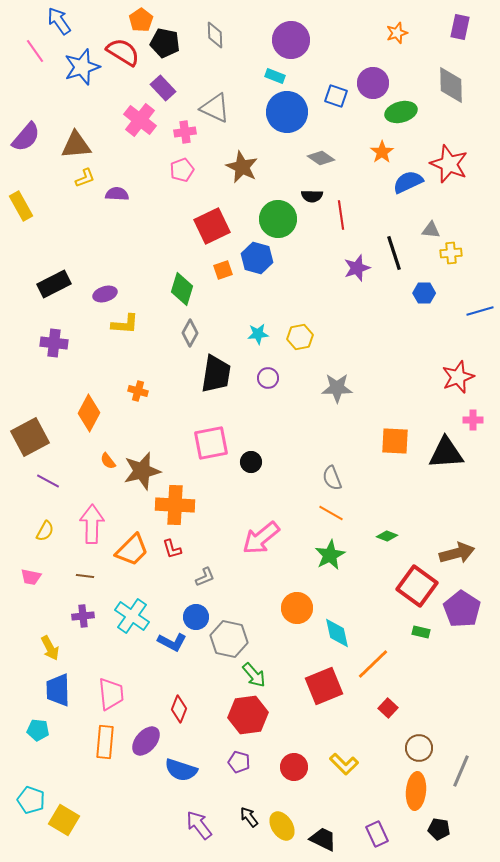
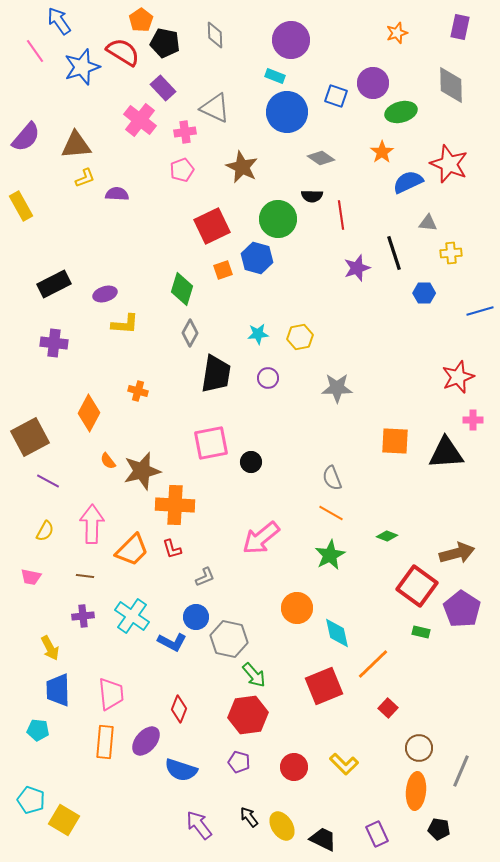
gray triangle at (431, 230): moved 3 px left, 7 px up
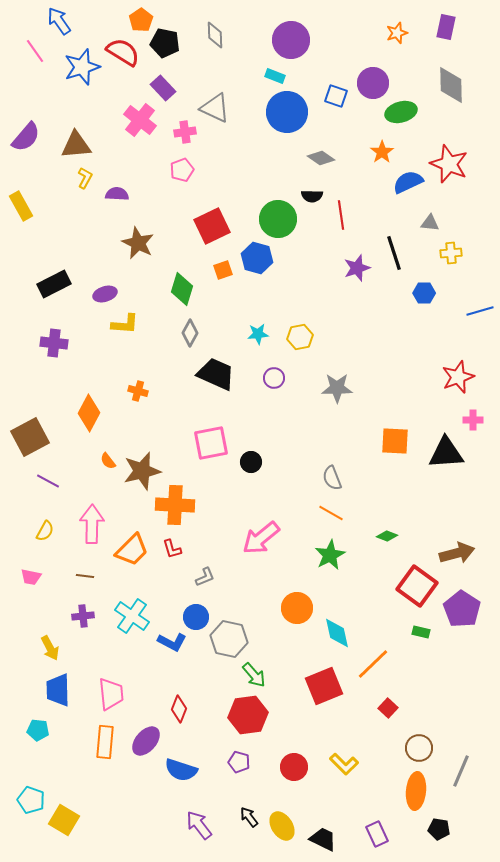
purple rectangle at (460, 27): moved 14 px left
brown star at (242, 167): moved 104 px left, 76 px down
yellow L-shape at (85, 178): rotated 40 degrees counterclockwise
gray triangle at (428, 223): moved 2 px right
black trapezoid at (216, 374): rotated 75 degrees counterclockwise
purple circle at (268, 378): moved 6 px right
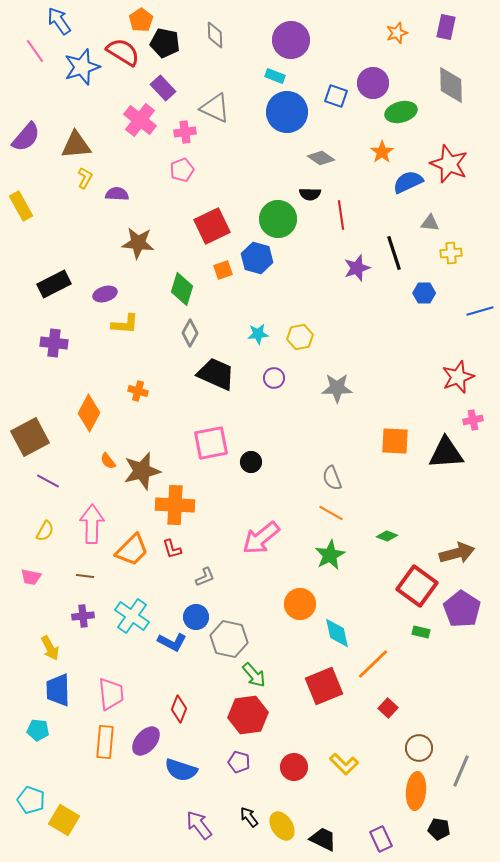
black semicircle at (312, 196): moved 2 px left, 2 px up
brown star at (138, 243): rotated 20 degrees counterclockwise
pink cross at (473, 420): rotated 12 degrees counterclockwise
orange circle at (297, 608): moved 3 px right, 4 px up
purple rectangle at (377, 834): moved 4 px right, 5 px down
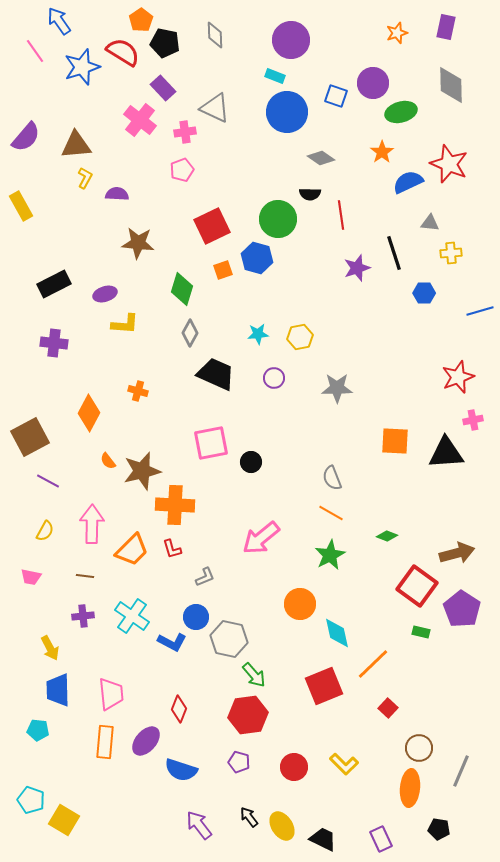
orange ellipse at (416, 791): moved 6 px left, 3 px up
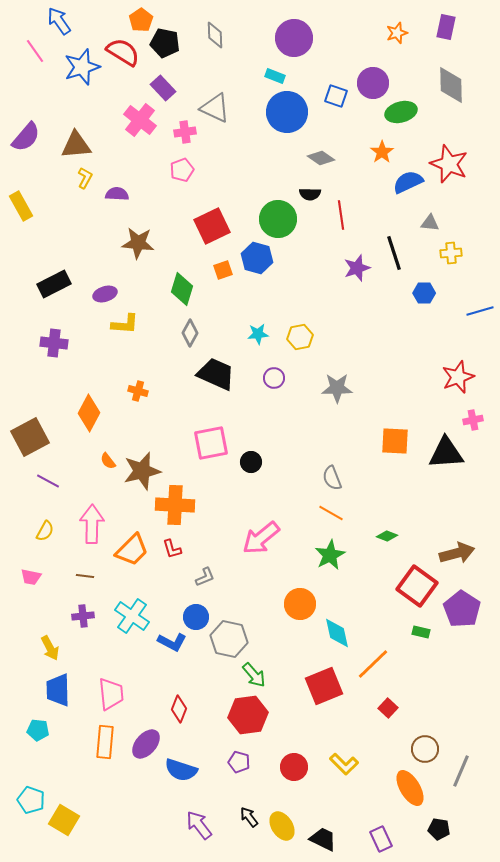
purple circle at (291, 40): moved 3 px right, 2 px up
purple ellipse at (146, 741): moved 3 px down
brown circle at (419, 748): moved 6 px right, 1 px down
orange ellipse at (410, 788): rotated 36 degrees counterclockwise
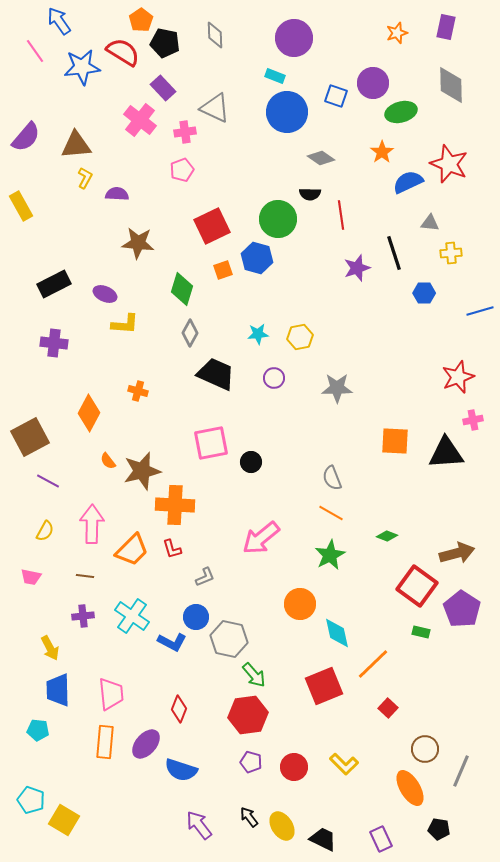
blue star at (82, 67): rotated 12 degrees clockwise
purple ellipse at (105, 294): rotated 40 degrees clockwise
purple pentagon at (239, 762): moved 12 px right
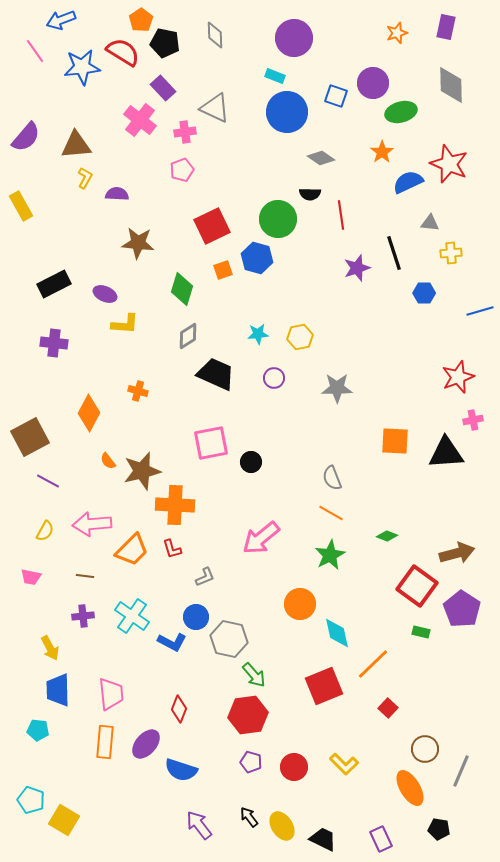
blue arrow at (59, 21): moved 2 px right, 1 px up; rotated 76 degrees counterclockwise
gray diamond at (190, 333): moved 2 px left, 3 px down; rotated 28 degrees clockwise
pink arrow at (92, 524): rotated 96 degrees counterclockwise
